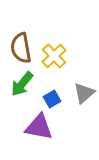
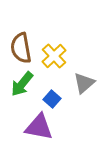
gray triangle: moved 10 px up
blue square: rotated 18 degrees counterclockwise
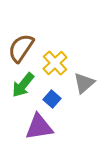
brown semicircle: rotated 44 degrees clockwise
yellow cross: moved 1 px right, 7 px down
green arrow: moved 1 px right, 1 px down
purple triangle: rotated 20 degrees counterclockwise
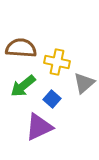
brown semicircle: rotated 60 degrees clockwise
yellow cross: moved 2 px right, 1 px up; rotated 35 degrees counterclockwise
green arrow: moved 1 px down; rotated 12 degrees clockwise
purple triangle: rotated 16 degrees counterclockwise
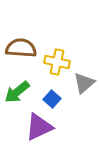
green arrow: moved 6 px left, 6 px down
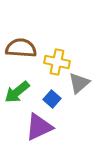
gray triangle: moved 5 px left
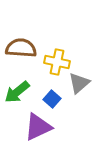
purple triangle: moved 1 px left
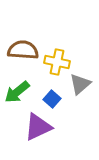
brown semicircle: moved 2 px right, 2 px down
gray triangle: moved 1 px right, 1 px down
